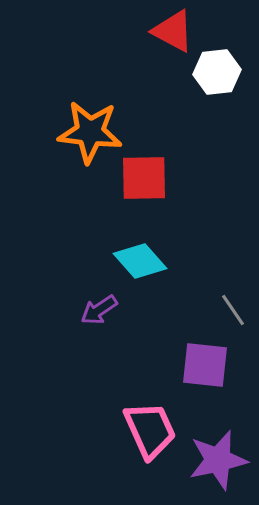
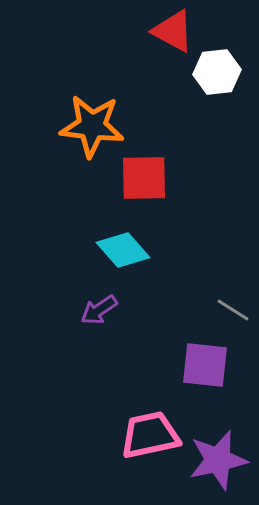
orange star: moved 2 px right, 6 px up
cyan diamond: moved 17 px left, 11 px up
gray line: rotated 24 degrees counterclockwise
pink trapezoid: moved 5 px down; rotated 78 degrees counterclockwise
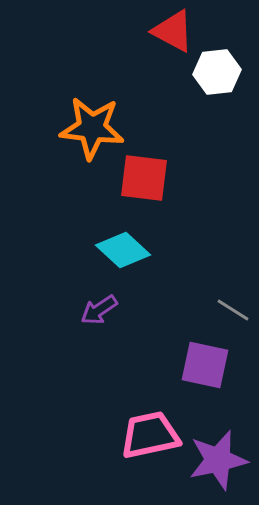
orange star: moved 2 px down
red square: rotated 8 degrees clockwise
cyan diamond: rotated 6 degrees counterclockwise
purple square: rotated 6 degrees clockwise
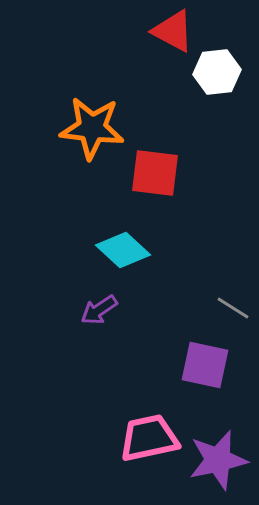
red square: moved 11 px right, 5 px up
gray line: moved 2 px up
pink trapezoid: moved 1 px left, 3 px down
